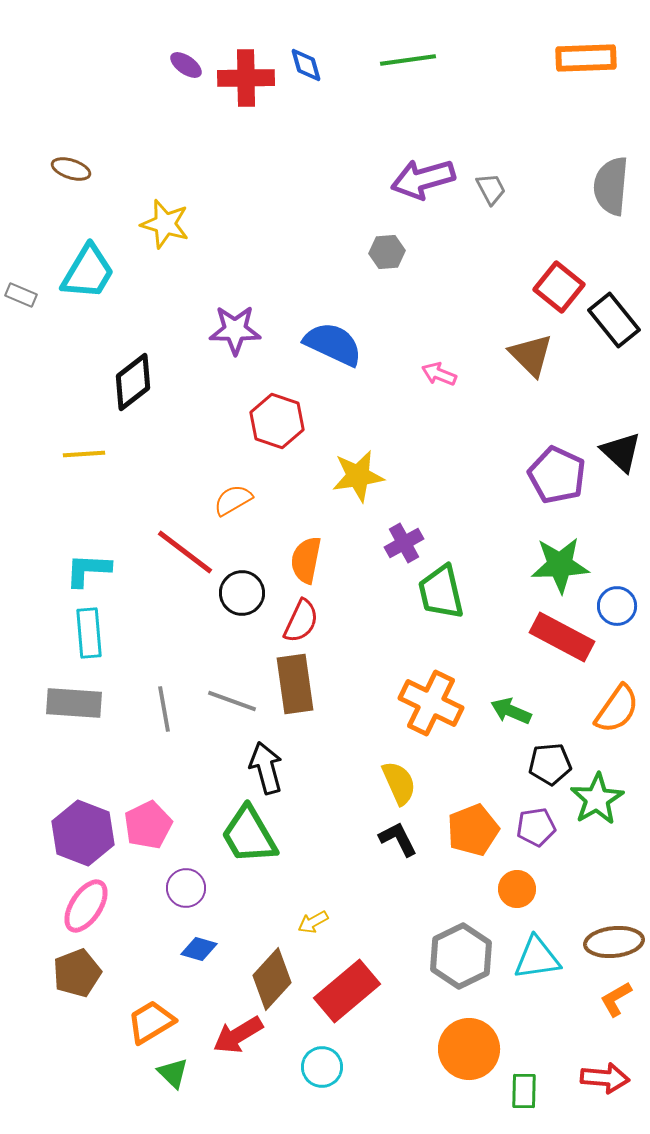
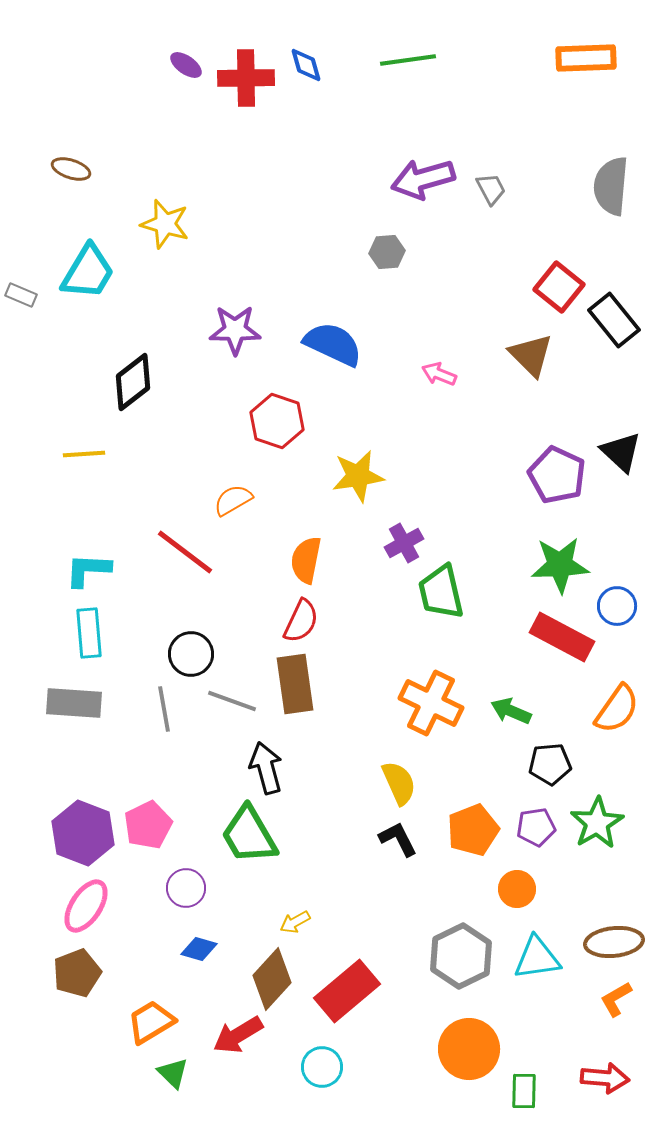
black circle at (242, 593): moved 51 px left, 61 px down
green star at (597, 799): moved 24 px down
yellow arrow at (313, 922): moved 18 px left
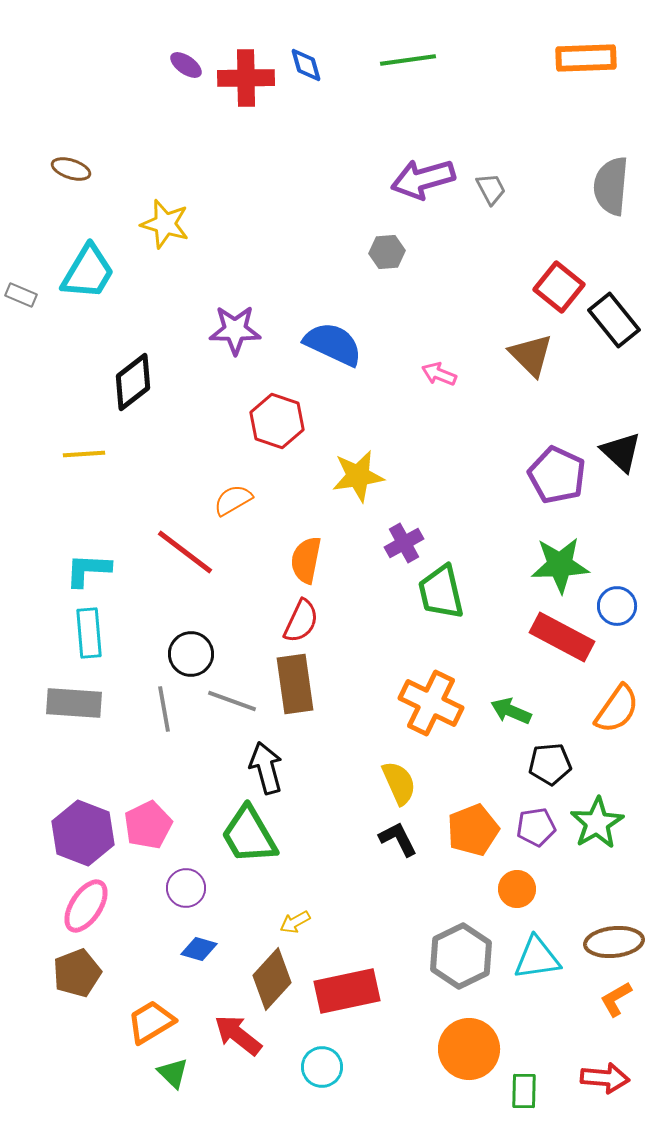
red rectangle at (347, 991): rotated 28 degrees clockwise
red arrow at (238, 1035): rotated 69 degrees clockwise
